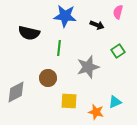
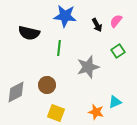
pink semicircle: moved 2 px left, 9 px down; rotated 24 degrees clockwise
black arrow: rotated 40 degrees clockwise
brown circle: moved 1 px left, 7 px down
yellow square: moved 13 px left, 12 px down; rotated 18 degrees clockwise
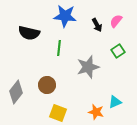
gray diamond: rotated 25 degrees counterclockwise
yellow square: moved 2 px right
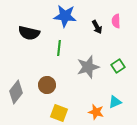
pink semicircle: rotated 40 degrees counterclockwise
black arrow: moved 2 px down
green square: moved 15 px down
yellow square: moved 1 px right
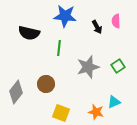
brown circle: moved 1 px left, 1 px up
cyan triangle: moved 1 px left
yellow square: moved 2 px right
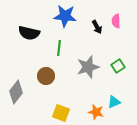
brown circle: moved 8 px up
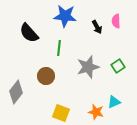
black semicircle: rotated 35 degrees clockwise
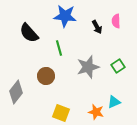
green line: rotated 21 degrees counterclockwise
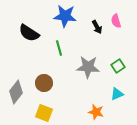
pink semicircle: rotated 16 degrees counterclockwise
black semicircle: rotated 15 degrees counterclockwise
gray star: rotated 20 degrees clockwise
brown circle: moved 2 px left, 7 px down
cyan triangle: moved 3 px right, 8 px up
yellow square: moved 17 px left
